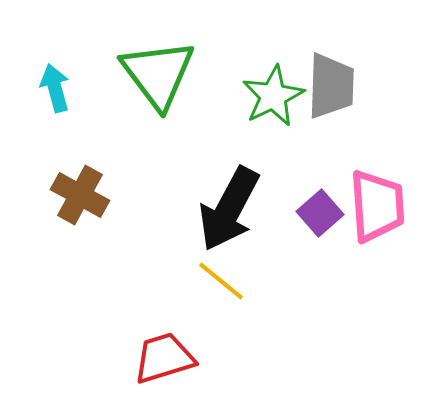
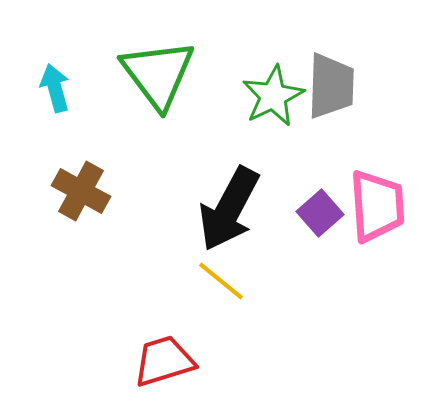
brown cross: moved 1 px right, 4 px up
red trapezoid: moved 3 px down
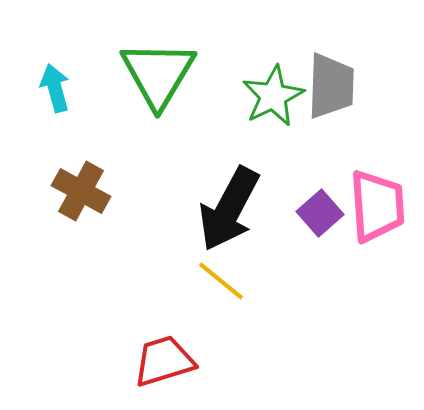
green triangle: rotated 8 degrees clockwise
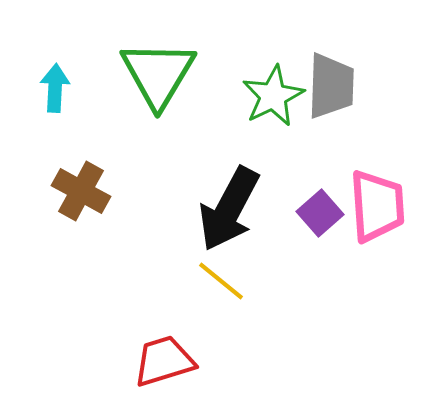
cyan arrow: rotated 18 degrees clockwise
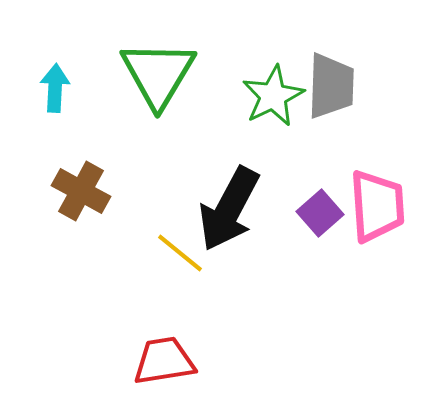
yellow line: moved 41 px left, 28 px up
red trapezoid: rotated 8 degrees clockwise
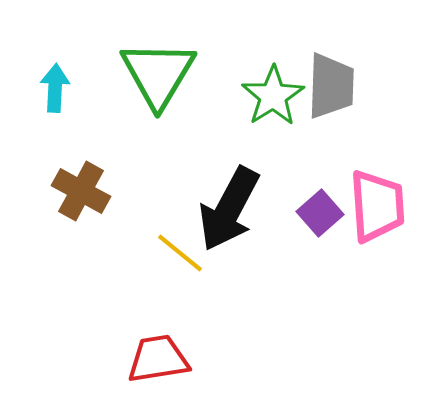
green star: rotated 6 degrees counterclockwise
red trapezoid: moved 6 px left, 2 px up
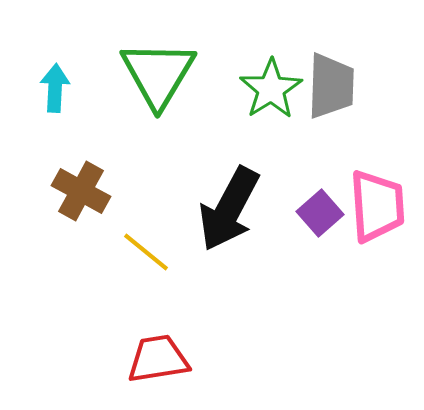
green star: moved 2 px left, 7 px up
yellow line: moved 34 px left, 1 px up
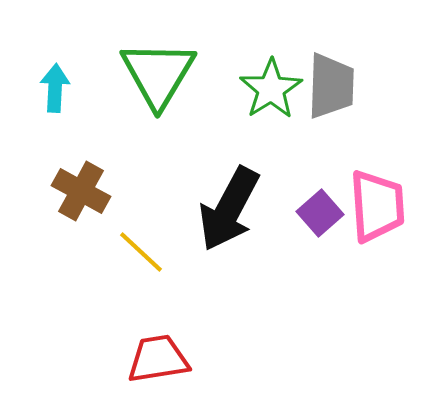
yellow line: moved 5 px left; rotated 4 degrees clockwise
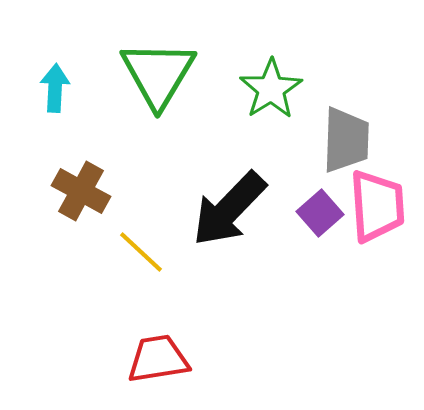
gray trapezoid: moved 15 px right, 54 px down
black arrow: rotated 16 degrees clockwise
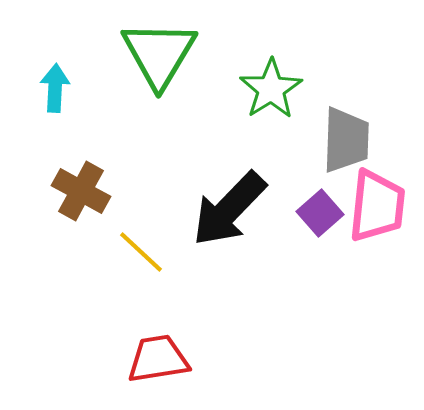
green triangle: moved 1 px right, 20 px up
pink trapezoid: rotated 10 degrees clockwise
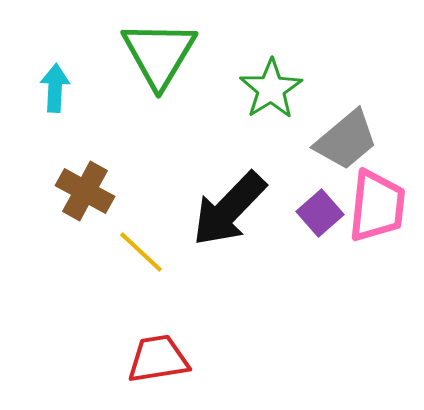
gray trapezoid: rotated 48 degrees clockwise
brown cross: moved 4 px right
